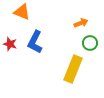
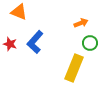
orange triangle: moved 3 px left
blue L-shape: rotated 15 degrees clockwise
yellow rectangle: moved 1 px right, 1 px up
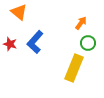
orange triangle: rotated 18 degrees clockwise
orange arrow: rotated 32 degrees counterclockwise
green circle: moved 2 px left
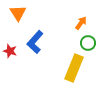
orange triangle: moved 1 px left, 1 px down; rotated 18 degrees clockwise
red star: moved 7 px down
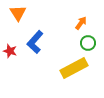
yellow rectangle: rotated 40 degrees clockwise
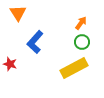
green circle: moved 6 px left, 1 px up
red star: moved 13 px down
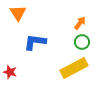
orange arrow: moved 1 px left
blue L-shape: rotated 55 degrees clockwise
red star: moved 8 px down
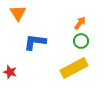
green circle: moved 1 px left, 1 px up
